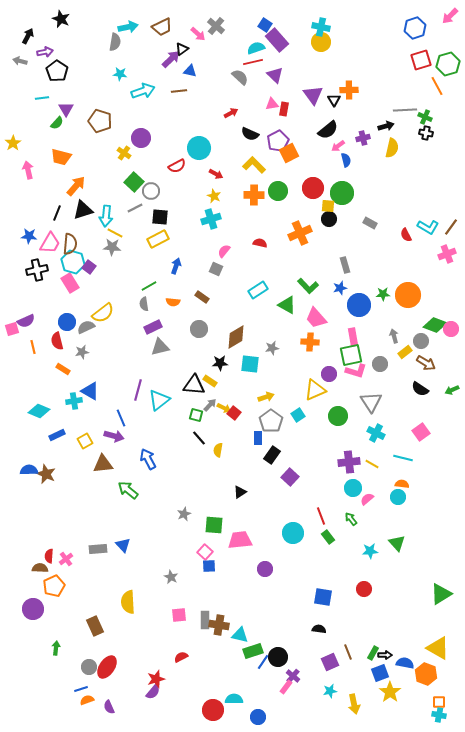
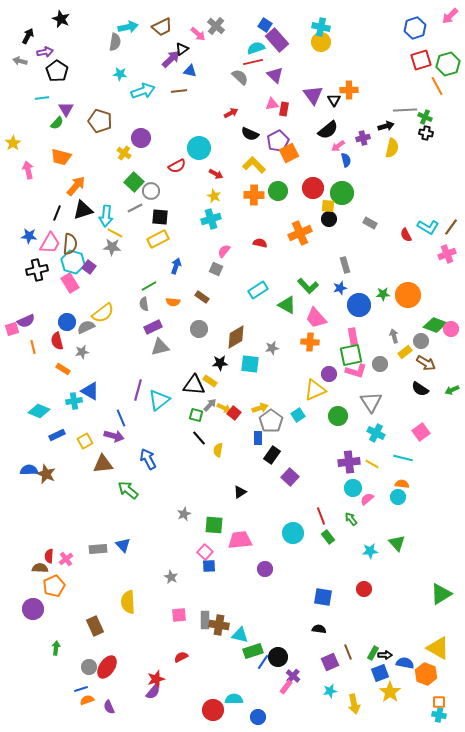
yellow arrow at (266, 397): moved 6 px left, 11 px down
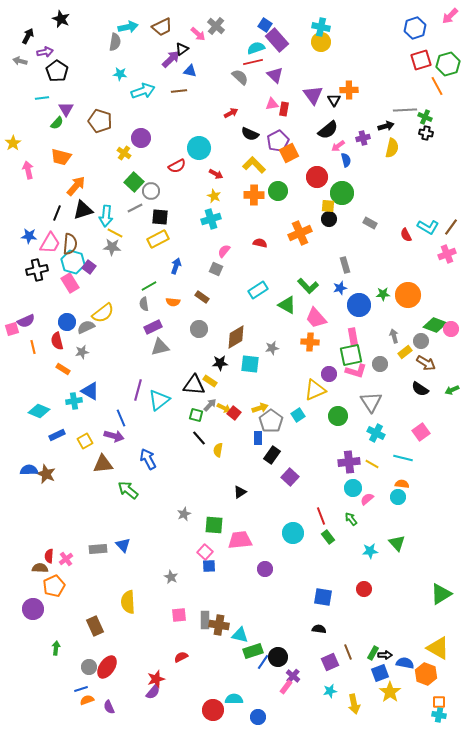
red circle at (313, 188): moved 4 px right, 11 px up
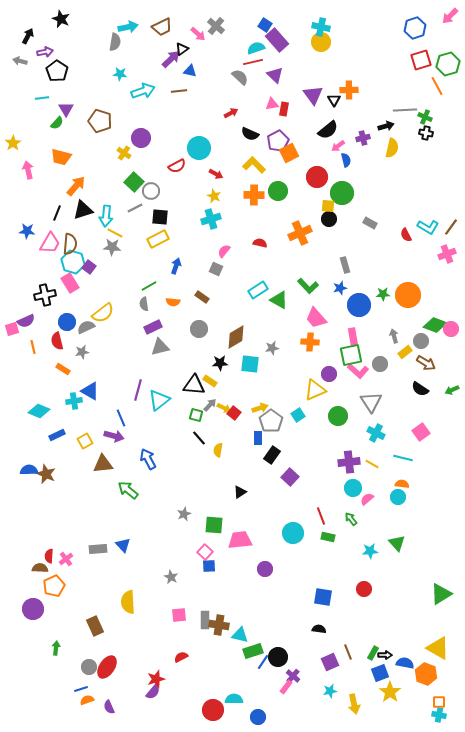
blue star at (29, 236): moved 2 px left, 5 px up
black cross at (37, 270): moved 8 px right, 25 px down
green triangle at (287, 305): moved 8 px left, 5 px up
pink L-shape at (356, 371): moved 2 px right; rotated 25 degrees clockwise
green rectangle at (328, 537): rotated 40 degrees counterclockwise
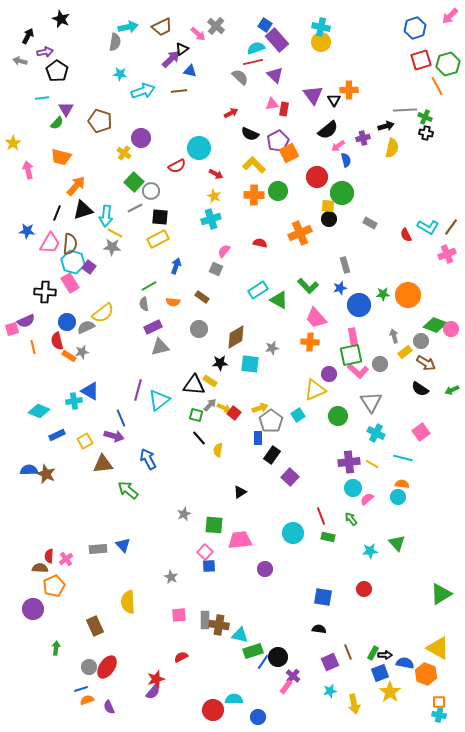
black cross at (45, 295): moved 3 px up; rotated 15 degrees clockwise
orange rectangle at (63, 369): moved 6 px right, 13 px up
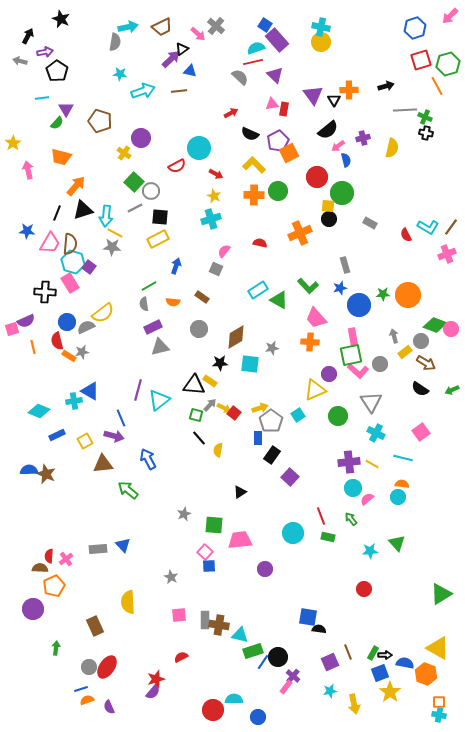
black arrow at (386, 126): moved 40 px up
blue square at (323, 597): moved 15 px left, 20 px down
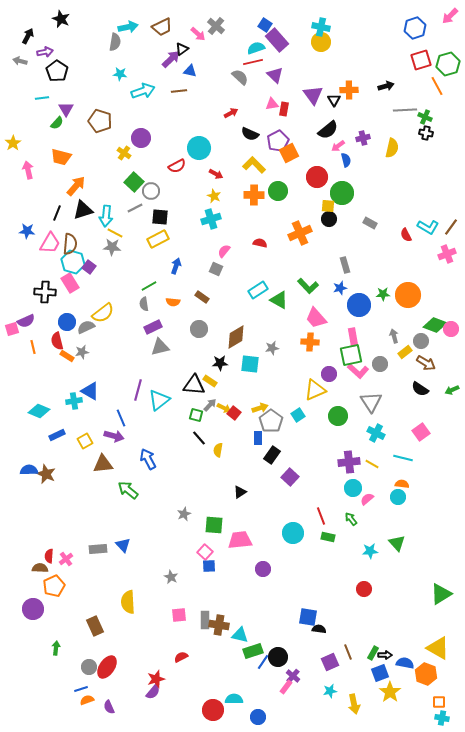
orange rectangle at (69, 356): moved 2 px left
purple circle at (265, 569): moved 2 px left
cyan cross at (439, 715): moved 3 px right, 3 px down
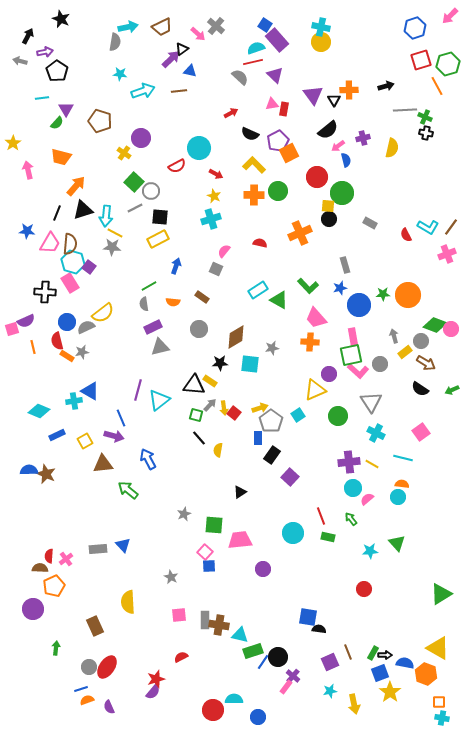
yellow arrow at (224, 408): rotated 56 degrees clockwise
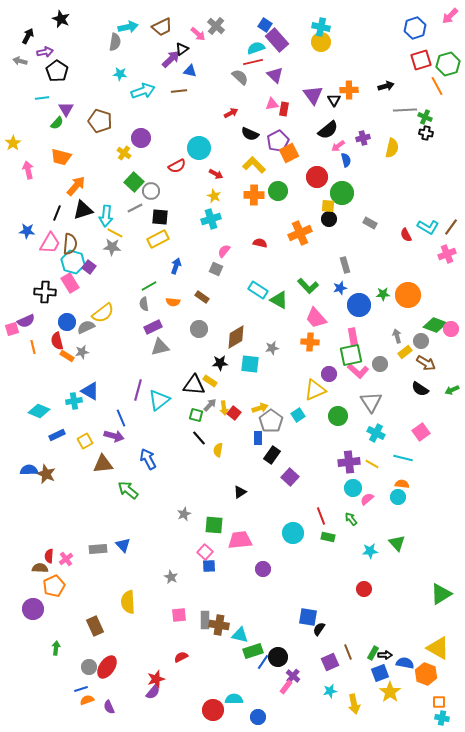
cyan rectangle at (258, 290): rotated 66 degrees clockwise
gray arrow at (394, 336): moved 3 px right
black semicircle at (319, 629): rotated 64 degrees counterclockwise
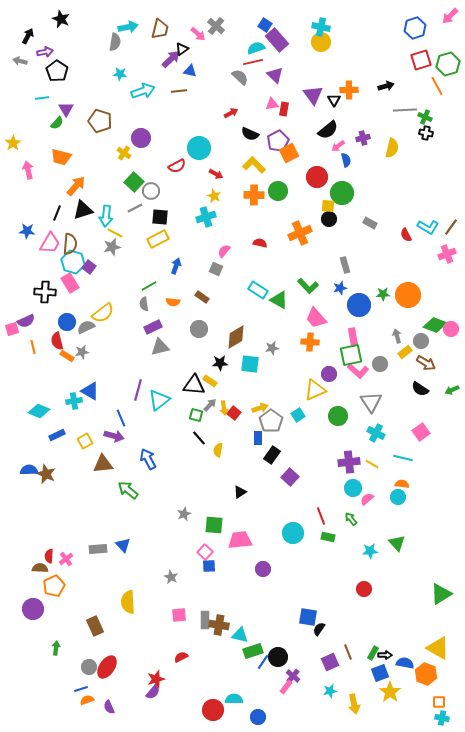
brown trapezoid at (162, 27): moved 2 px left, 2 px down; rotated 50 degrees counterclockwise
cyan cross at (211, 219): moved 5 px left, 2 px up
gray star at (112, 247): rotated 18 degrees counterclockwise
